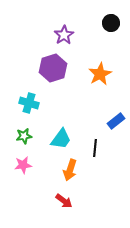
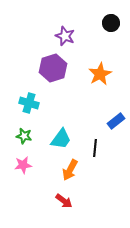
purple star: moved 1 px right, 1 px down; rotated 18 degrees counterclockwise
green star: rotated 21 degrees clockwise
orange arrow: rotated 10 degrees clockwise
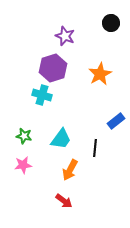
cyan cross: moved 13 px right, 8 px up
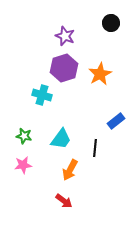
purple hexagon: moved 11 px right
